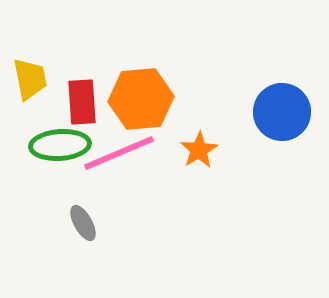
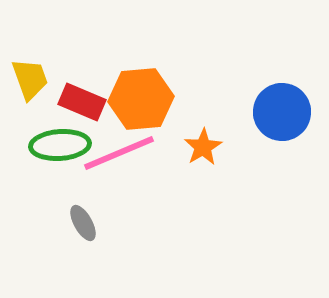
yellow trapezoid: rotated 9 degrees counterclockwise
red rectangle: rotated 63 degrees counterclockwise
orange star: moved 4 px right, 3 px up
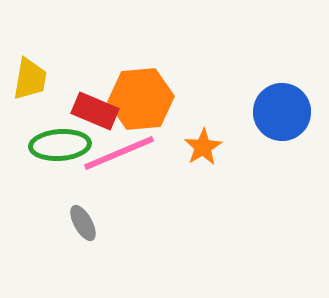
yellow trapezoid: rotated 30 degrees clockwise
red rectangle: moved 13 px right, 9 px down
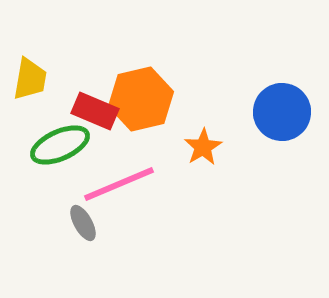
orange hexagon: rotated 8 degrees counterclockwise
green ellipse: rotated 20 degrees counterclockwise
pink line: moved 31 px down
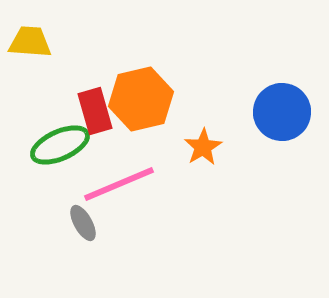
yellow trapezoid: moved 37 px up; rotated 96 degrees counterclockwise
red rectangle: rotated 51 degrees clockwise
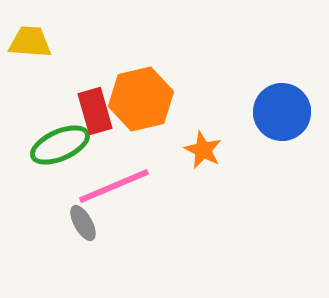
orange star: moved 3 px down; rotated 15 degrees counterclockwise
pink line: moved 5 px left, 2 px down
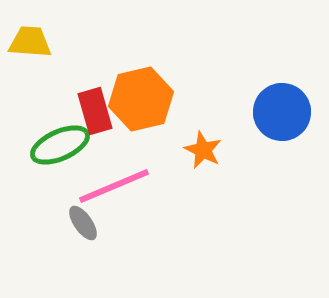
gray ellipse: rotated 6 degrees counterclockwise
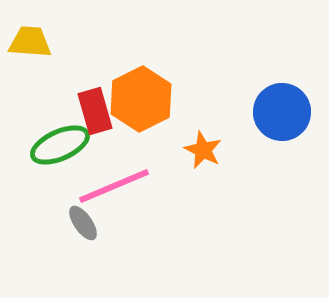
orange hexagon: rotated 14 degrees counterclockwise
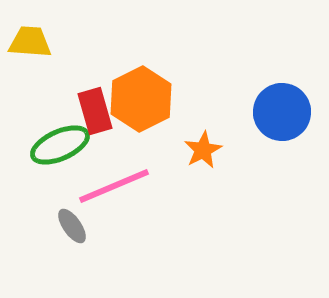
orange star: rotated 18 degrees clockwise
gray ellipse: moved 11 px left, 3 px down
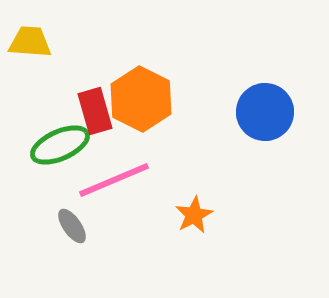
orange hexagon: rotated 6 degrees counterclockwise
blue circle: moved 17 px left
orange star: moved 9 px left, 65 px down
pink line: moved 6 px up
